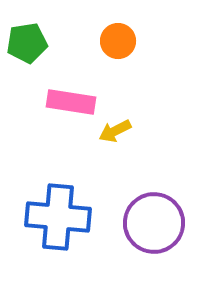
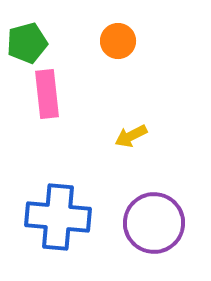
green pentagon: rotated 6 degrees counterclockwise
pink rectangle: moved 24 px left, 8 px up; rotated 75 degrees clockwise
yellow arrow: moved 16 px right, 5 px down
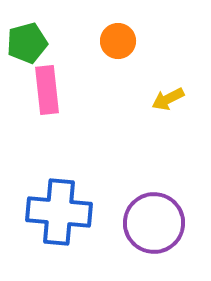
pink rectangle: moved 4 px up
yellow arrow: moved 37 px right, 37 px up
blue cross: moved 1 px right, 5 px up
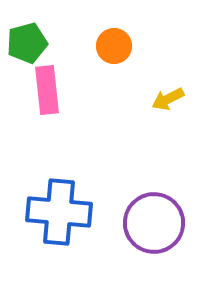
orange circle: moved 4 px left, 5 px down
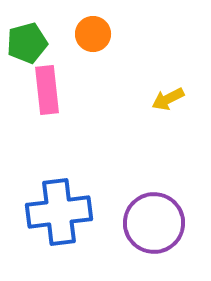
orange circle: moved 21 px left, 12 px up
blue cross: rotated 12 degrees counterclockwise
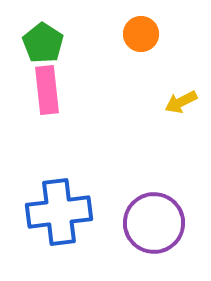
orange circle: moved 48 px right
green pentagon: moved 16 px right; rotated 24 degrees counterclockwise
yellow arrow: moved 13 px right, 3 px down
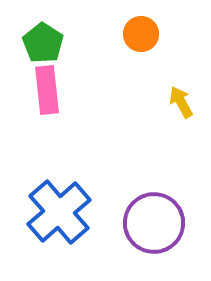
yellow arrow: rotated 88 degrees clockwise
blue cross: rotated 34 degrees counterclockwise
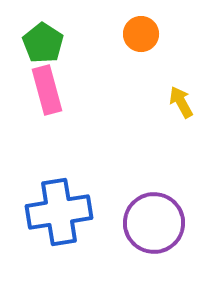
pink rectangle: rotated 9 degrees counterclockwise
blue cross: rotated 32 degrees clockwise
